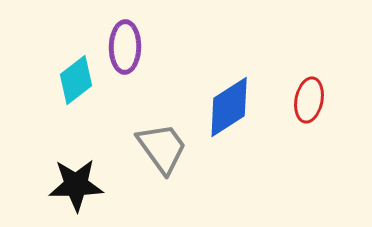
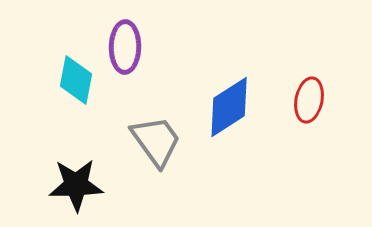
cyan diamond: rotated 42 degrees counterclockwise
gray trapezoid: moved 6 px left, 7 px up
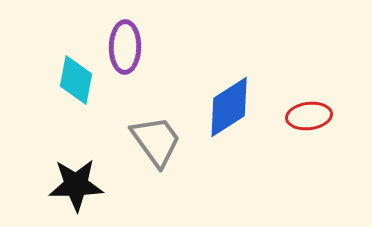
red ellipse: moved 16 px down; rotated 72 degrees clockwise
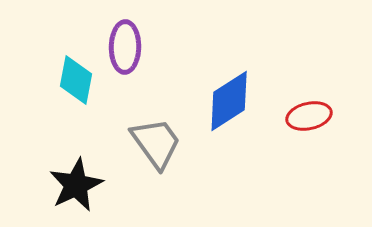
blue diamond: moved 6 px up
red ellipse: rotated 6 degrees counterclockwise
gray trapezoid: moved 2 px down
black star: rotated 24 degrees counterclockwise
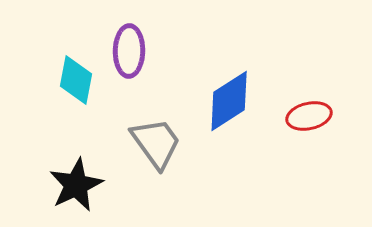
purple ellipse: moved 4 px right, 4 px down
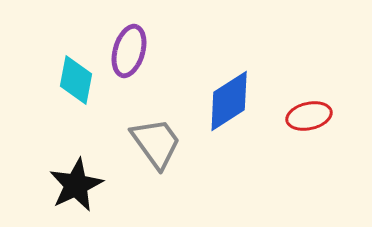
purple ellipse: rotated 15 degrees clockwise
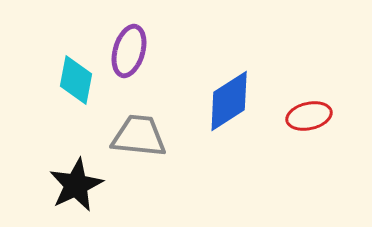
gray trapezoid: moved 17 px left, 7 px up; rotated 48 degrees counterclockwise
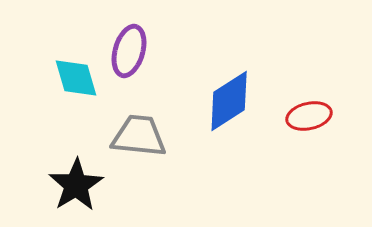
cyan diamond: moved 2 px up; rotated 27 degrees counterclockwise
black star: rotated 6 degrees counterclockwise
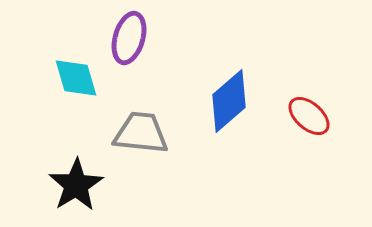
purple ellipse: moved 13 px up
blue diamond: rotated 8 degrees counterclockwise
red ellipse: rotated 54 degrees clockwise
gray trapezoid: moved 2 px right, 3 px up
